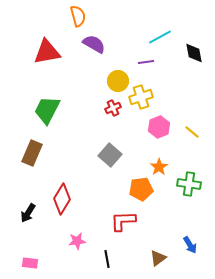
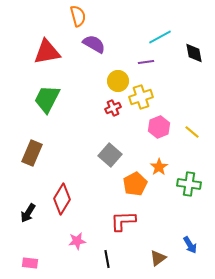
green trapezoid: moved 11 px up
orange pentagon: moved 6 px left, 5 px up; rotated 20 degrees counterclockwise
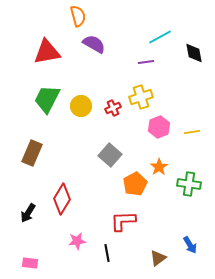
yellow circle: moved 37 px left, 25 px down
yellow line: rotated 49 degrees counterclockwise
black line: moved 6 px up
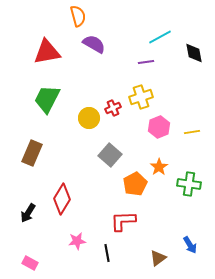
yellow circle: moved 8 px right, 12 px down
pink rectangle: rotated 21 degrees clockwise
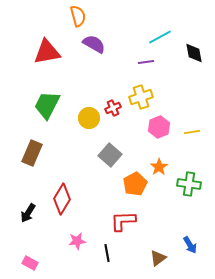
green trapezoid: moved 6 px down
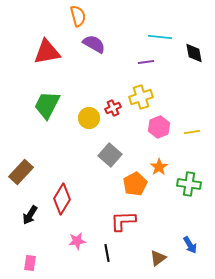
cyan line: rotated 35 degrees clockwise
brown rectangle: moved 11 px left, 19 px down; rotated 20 degrees clockwise
black arrow: moved 2 px right, 2 px down
pink rectangle: rotated 70 degrees clockwise
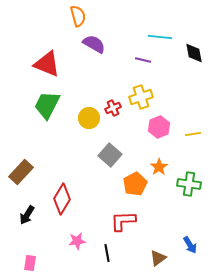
red triangle: moved 12 px down; rotated 32 degrees clockwise
purple line: moved 3 px left, 2 px up; rotated 21 degrees clockwise
yellow line: moved 1 px right, 2 px down
black arrow: moved 3 px left
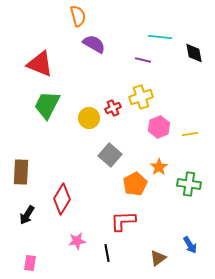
red triangle: moved 7 px left
yellow line: moved 3 px left
brown rectangle: rotated 40 degrees counterclockwise
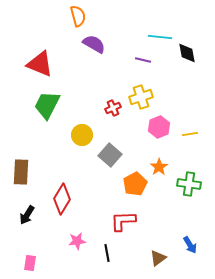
black diamond: moved 7 px left
yellow circle: moved 7 px left, 17 px down
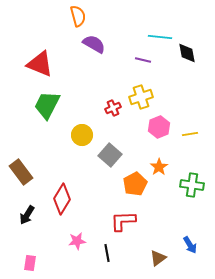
brown rectangle: rotated 40 degrees counterclockwise
green cross: moved 3 px right, 1 px down
